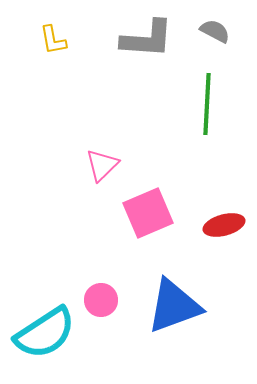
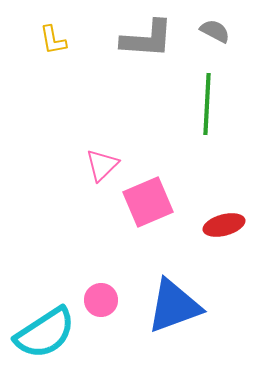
pink square: moved 11 px up
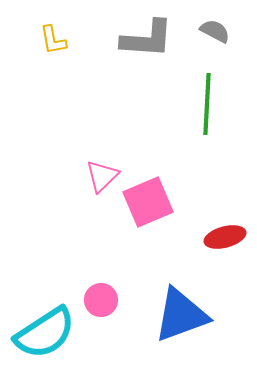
pink triangle: moved 11 px down
red ellipse: moved 1 px right, 12 px down
blue triangle: moved 7 px right, 9 px down
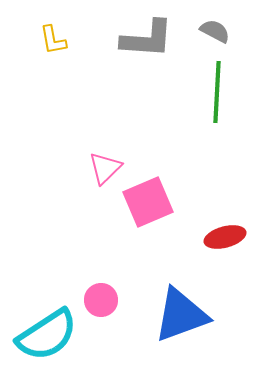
green line: moved 10 px right, 12 px up
pink triangle: moved 3 px right, 8 px up
cyan semicircle: moved 2 px right, 2 px down
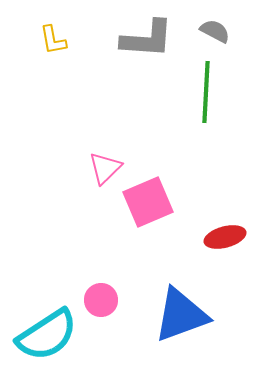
green line: moved 11 px left
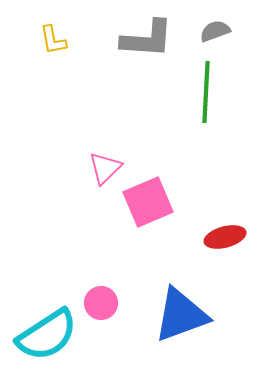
gray semicircle: rotated 48 degrees counterclockwise
pink circle: moved 3 px down
